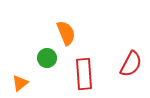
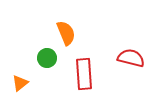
red semicircle: moved 6 px up; rotated 104 degrees counterclockwise
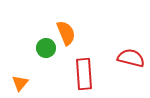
green circle: moved 1 px left, 10 px up
orange triangle: rotated 12 degrees counterclockwise
